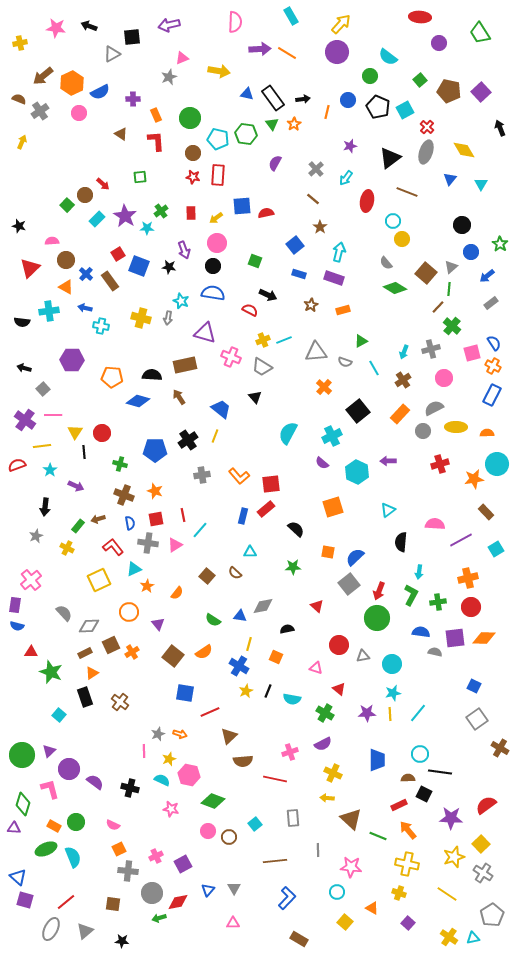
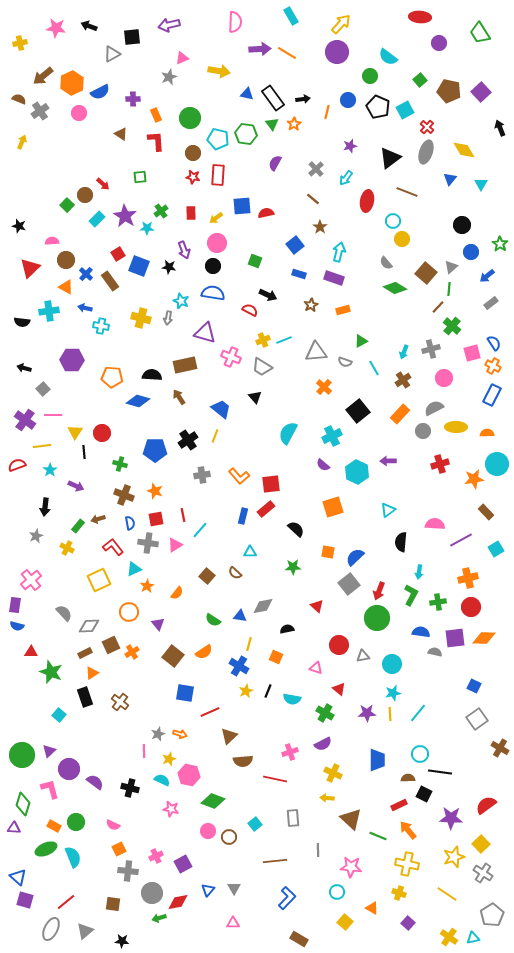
purple semicircle at (322, 463): moved 1 px right, 2 px down
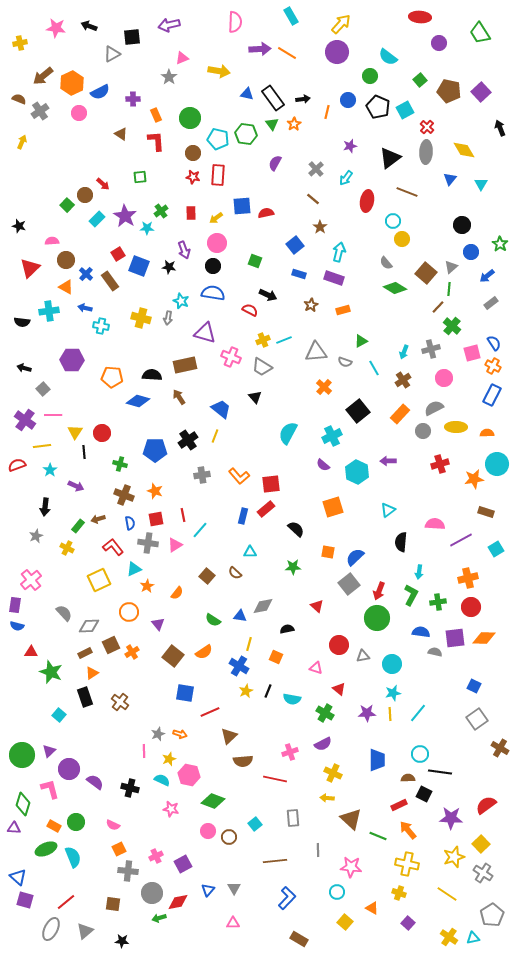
gray star at (169, 77): rotated 14 degrees counterclockwise
gray ellipse at (426, 152): rotated 15 degrees counterclockwise
brown rectangle at (486, 512): rotated 28 degrees counterclockwise
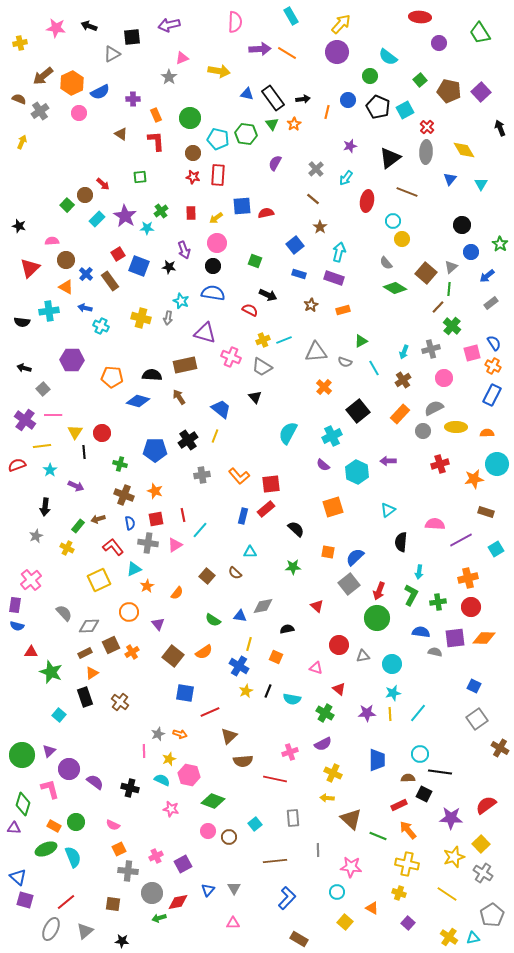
cyan cross at (101, 326): rotated 14 degrees clockwise
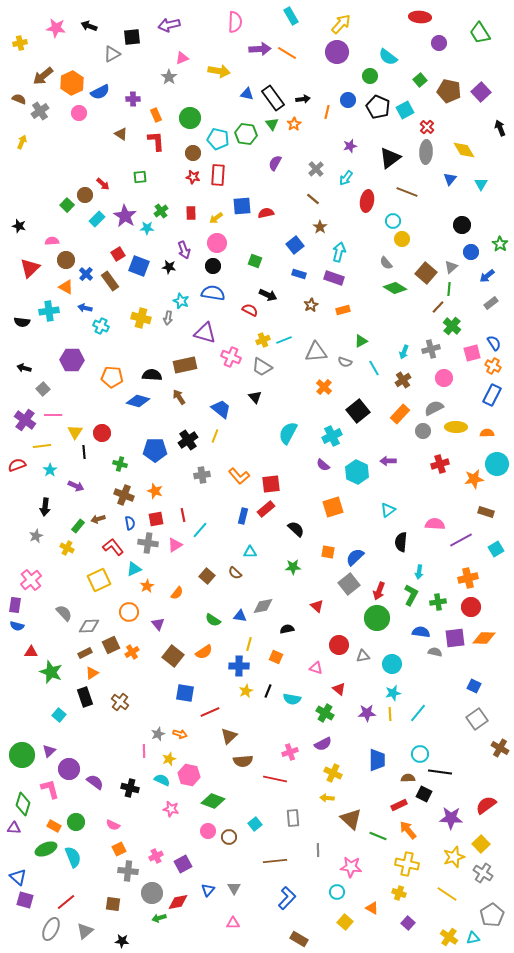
blue cross at (239, 666): rotated 30 degrees counterclockwise
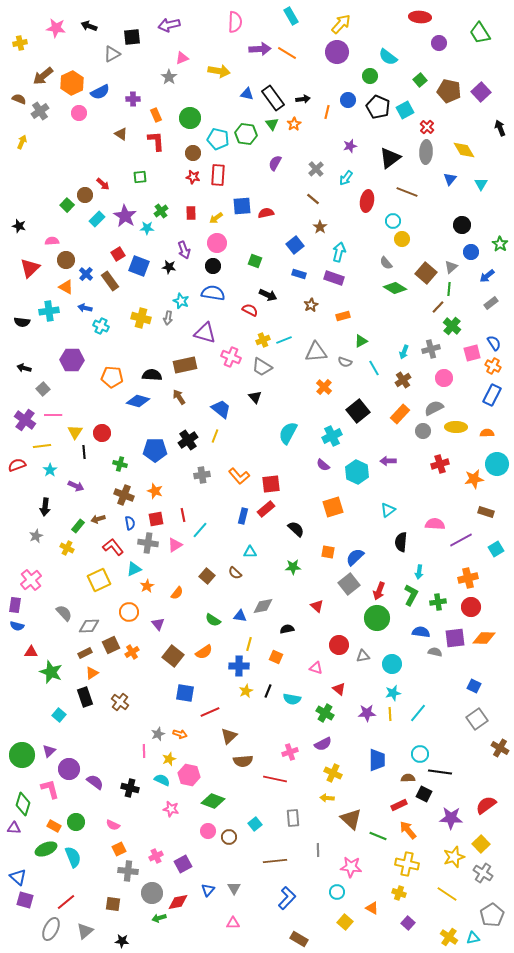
orange rectangle at (343, 310): moved 6 px down
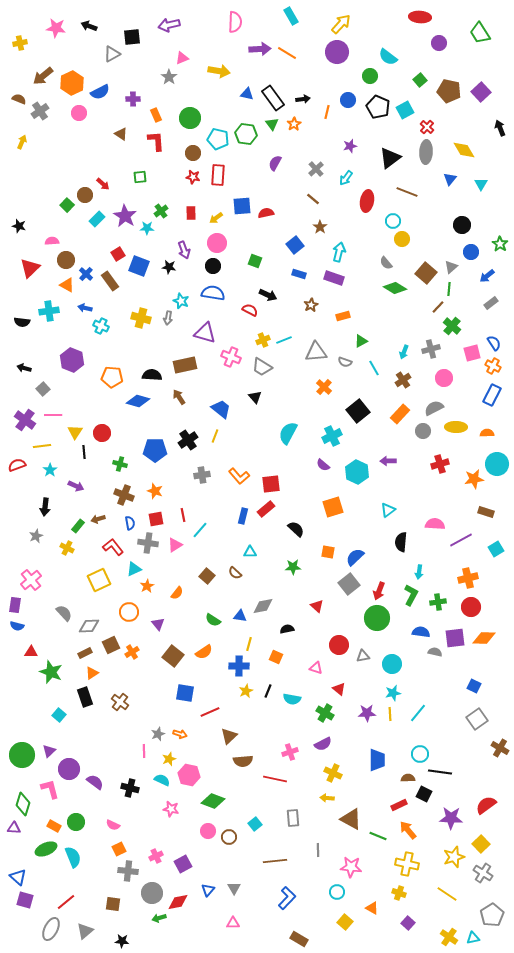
orange triangle at (66, 287): moved 1 px right, 2 px up
purple hexagon at (72, 360): rotated 20 degrees clockwise
brown triangle at (351, 819): rotated 15 degrees counterclockwise
